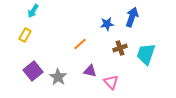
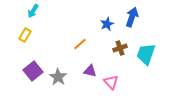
blue star: rotated 16 degrees counterclockwise
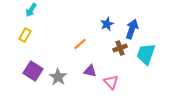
cyan arrow: moved 2 px left, 1 px up
blue arrow: moved 12 px down
purple square: rotated 18 degrees counterclockwise
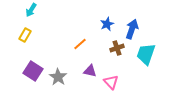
brown cross: moved 3 px left
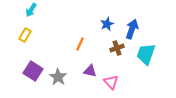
orange line: rotated 24 degrees counterclockwise
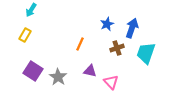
blue arrow: moved 1 px up
cyan trapezoid: moved 1 px up
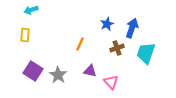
cyan arrow: rotated 40 degrees clockwise
yellow rectangle: rotated 24 degrees counterclockwise
gray star: moved 2 px up
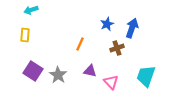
cyan trapezoid: moved 23 px down
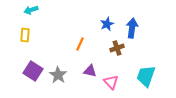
blue arrow: rotated 12 degrees counterclockwise
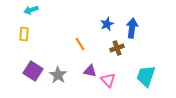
yellow rectangle: moved 1 px left, 1 px up
orange line: rotated 56 degrees counterclockwise
pink triangle: moved 3 px left, 2 px up
